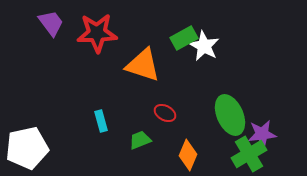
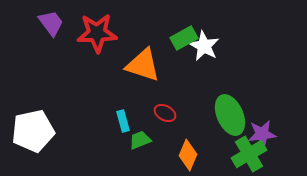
cyan rectangle: moved 22 px right
white pentagon: moved 6 px right, 17 px up
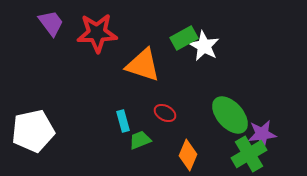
green ellipse: rotated 18 degrees counterclockwise
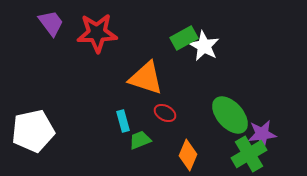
orange triangle: moved 3 px right, 13 px down
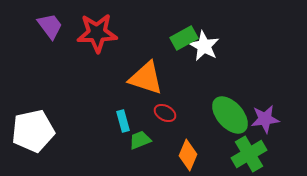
purple trapezoid: moved 1 px left, 3 px down
purple star: moved 3 px right, 15 px up
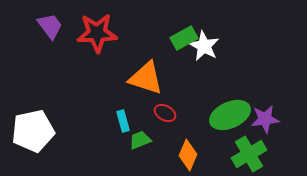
green ellipse: rotated 72 degrees counterclockwise
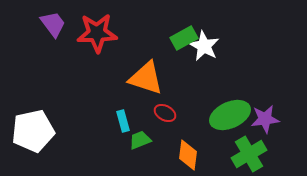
purple trapezoid: moved 3 px right, 2 px up
orange diamond: rotated 16 degrees counterclockwise
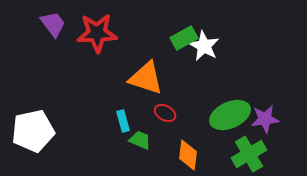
green trapezoid: rotated 45 degrees clockwise
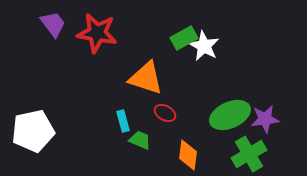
red star: rotated 12 degrees clockwise
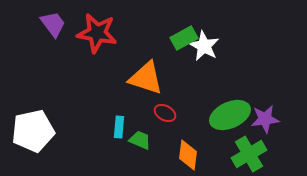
cyan rectangle: moved 4 px left, 6 px down; rotated 20 degrees clockwise
